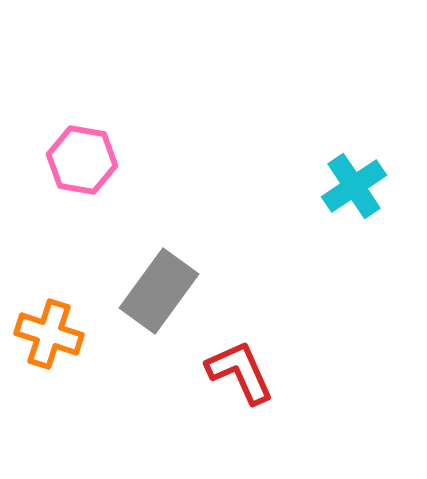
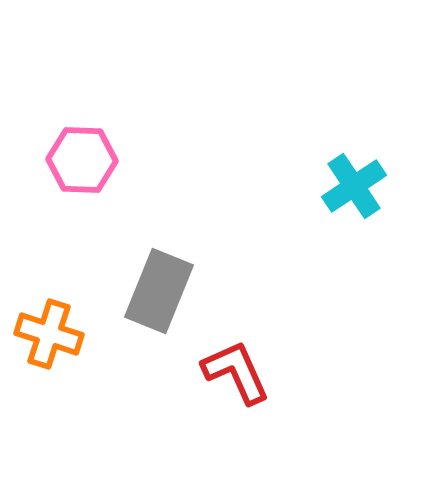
pink hexagon: rotated 8 degrees counterclockwise
gray rectangle: rotated 14 degrees counterclockwise
red L-shape: moved 4 px left
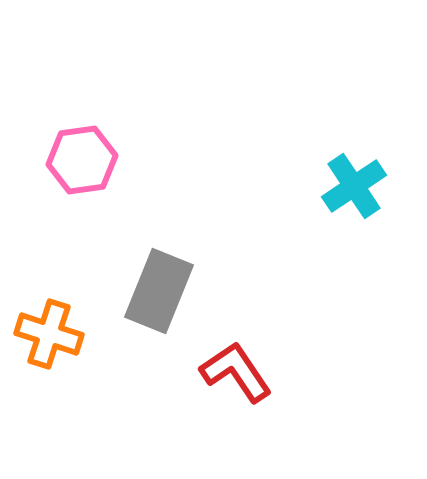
pink hexagon: rotated 10 degrees counterclockwise
red L-shape: rotated 10 degrees counterclockwise
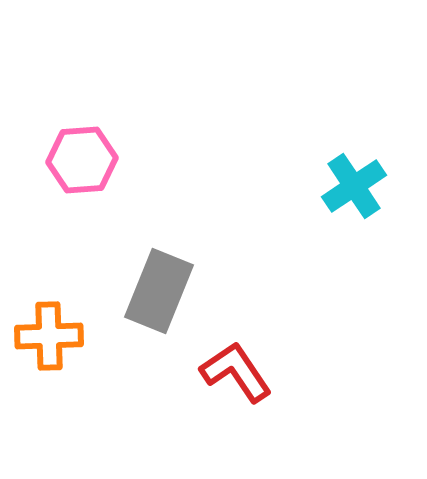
pink hexagon: rotated 4 degrees clockwise
orange cross: moved 2 px down; rotated 20 degrees counterclockwise
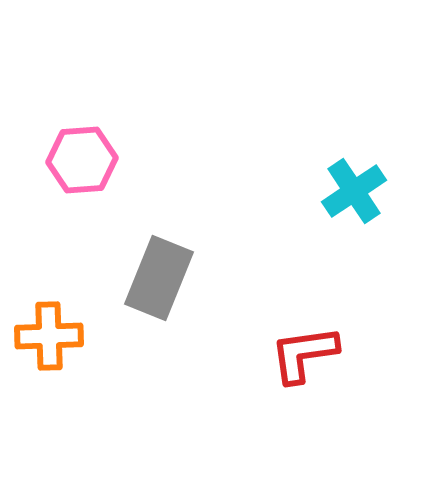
cyan cross: moved 5 px down
gray rectangle: moved 13 px up
red L-shape: moved 68 px right, 18 px up; rotated 64 degrees counterclockwise
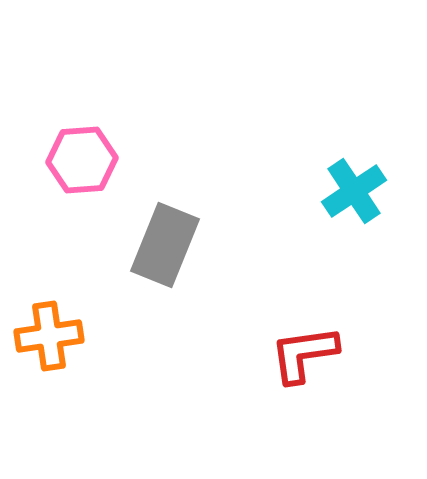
gray rectangle: moved 6 px right, 33 px up
orange cross: rotated 6 degrees counterclockwise
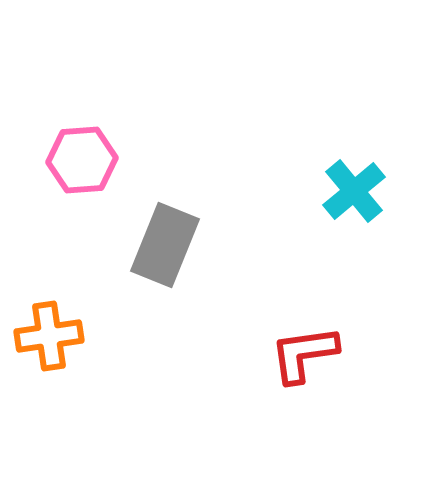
cyan cross: rotated 6 degrees counterclockwise
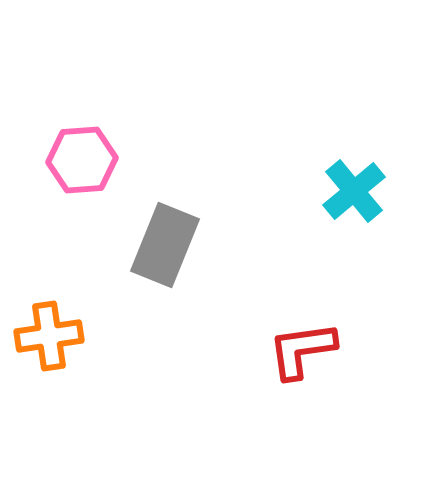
red L-shape: moved 2 px left, 4 px up
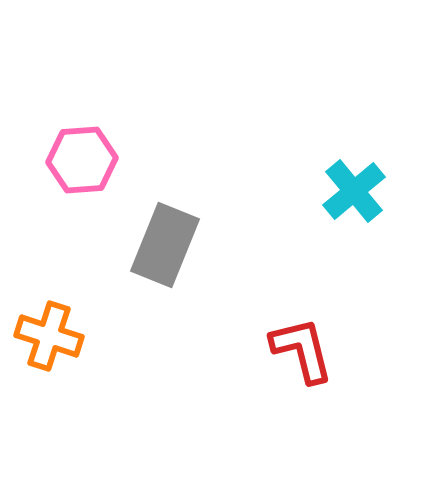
orange cross: rotated 26 degrees clockwise
red L-shape: rotated 84 degrees clockwise
